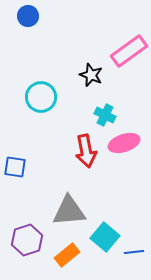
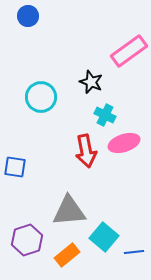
black star: moved 7 px down
cyan square: moved 1 px left
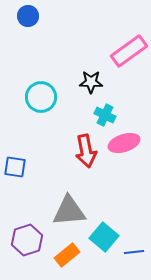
black star: rotated 20 degrees counterclockwise
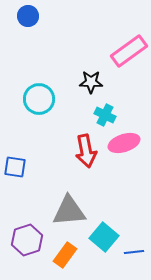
cyan circle: moved 2 px left, 2 px down
orange rectangle: moved 2 px left; rotated 15 degrees counterclockwise
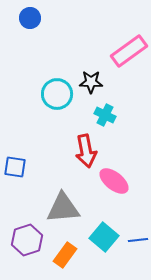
blue circle: moved 2 px right, 2 px down
cyan circle: moved 18 px right, 5 px up
pink ellipse: moved 10 px left, 38 px down; rotated 56 degrees clockwise
gray triangle: moved 6 px left, 3 px up
blue line: moved 4 px right, 12 px up
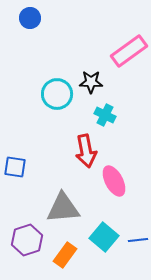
pink ellipse: rotated 24 degrees clockwise
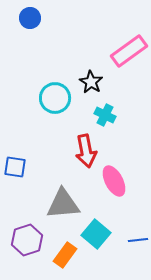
black star: rotated 30 degrees clockwise
cyan circle: moved 2 px left, 4 px down
gray triangle: moved 4 px up
cyan square: moved 8 px left, 3 px up
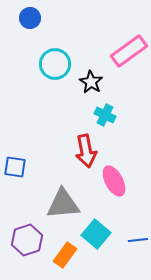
cyan circle: moved 34 px up
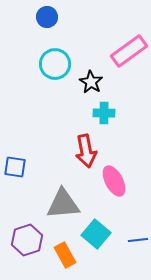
blue circle: moved 17 px right, 1 px up
cyan cross: moved 1 px left, 2 px up; rotated 25 degrees counterclockwise
orange rectangle: rotated 65 degrees counterclockwise
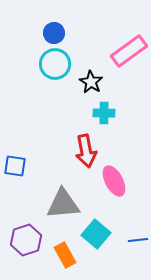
blue circle: moved 7 px right, 16 px down
blue square: moved 1 px up
purple hexagon: moved 1 px left
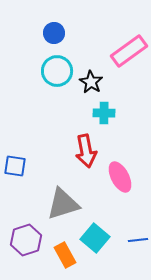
cyan circle: moved 2 px right, 7 px down
pink ellipse: moved 6 px right, 4 px up
gray triangle: rotated 12 degrees counterclockwise
cyan square: moved 1 px left, 4 px down
